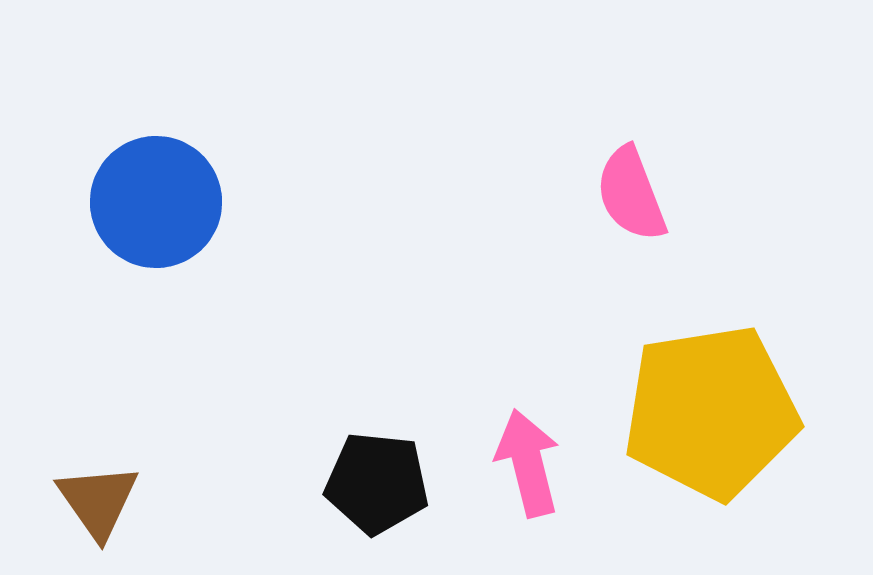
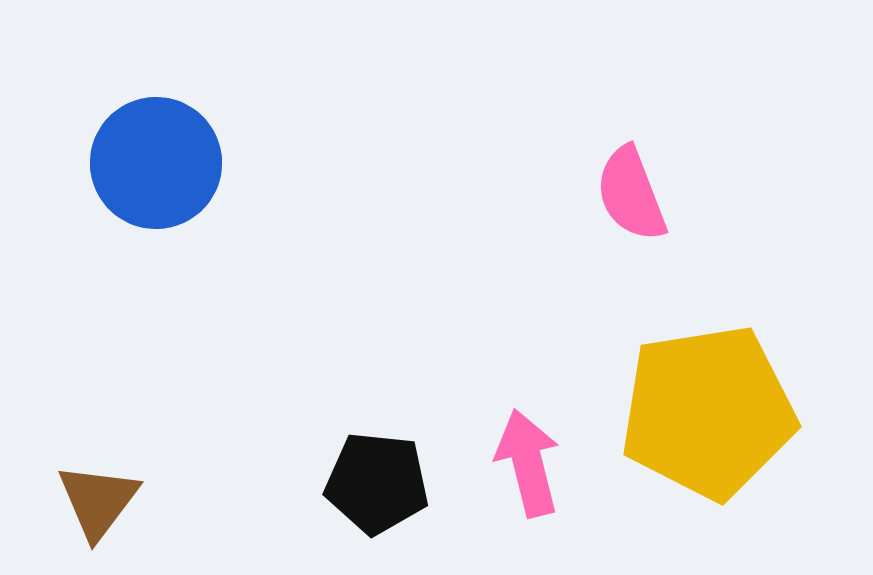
blue circle: moved 39 px up
yellow pentagon: moved 3 px left
brown triangle: rotated 12 degrees clockwise
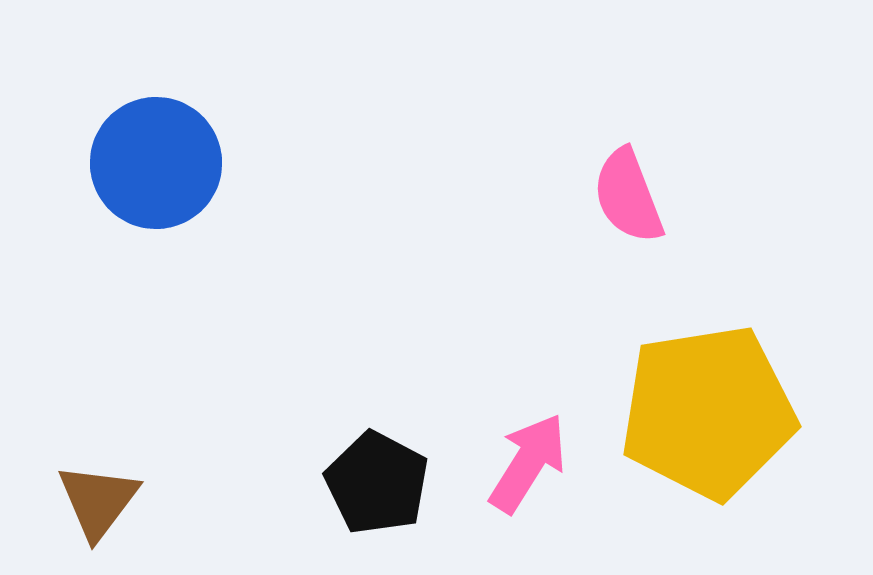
pink semicircle: moved 3 px left, 2 px down
pink arrow: rotated 46 degrees clockwise
black pentagon: rotated 22 degrees clockwise
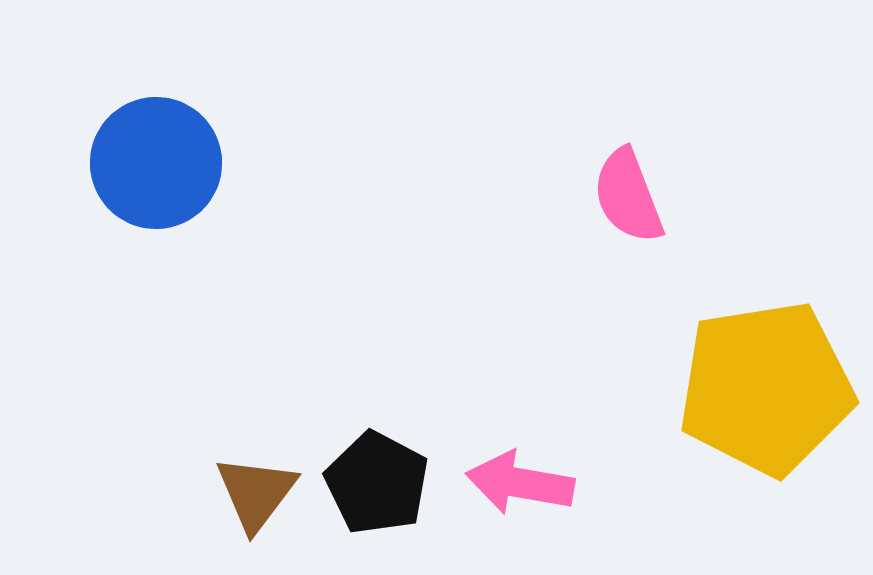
yellow pentagon: moved 58 px right, 24 px up
pink arrow: moved 8 px left, 20 px down; rotated 112 degrees counterclockwise
brown triangle: moved 158 px right, 8 px up
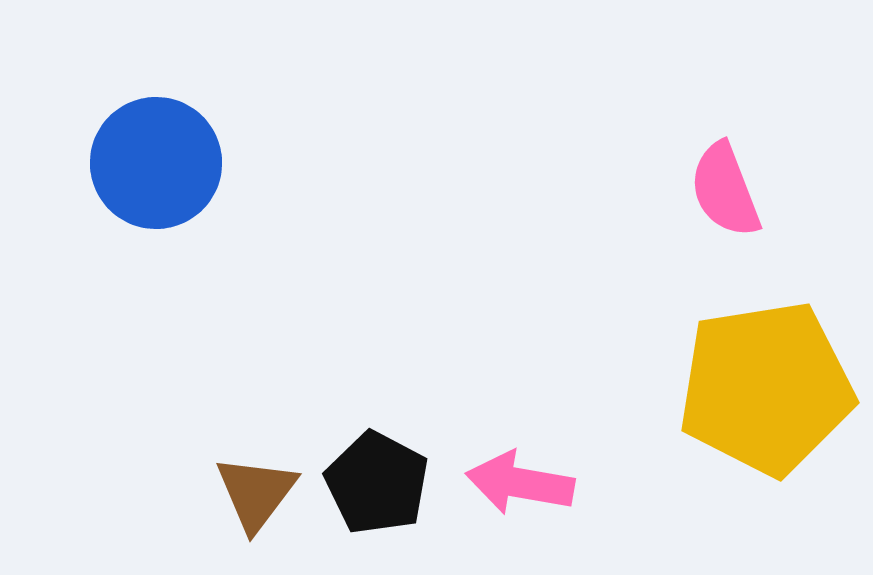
pink semicircle: moved 97 px right, 6 px up
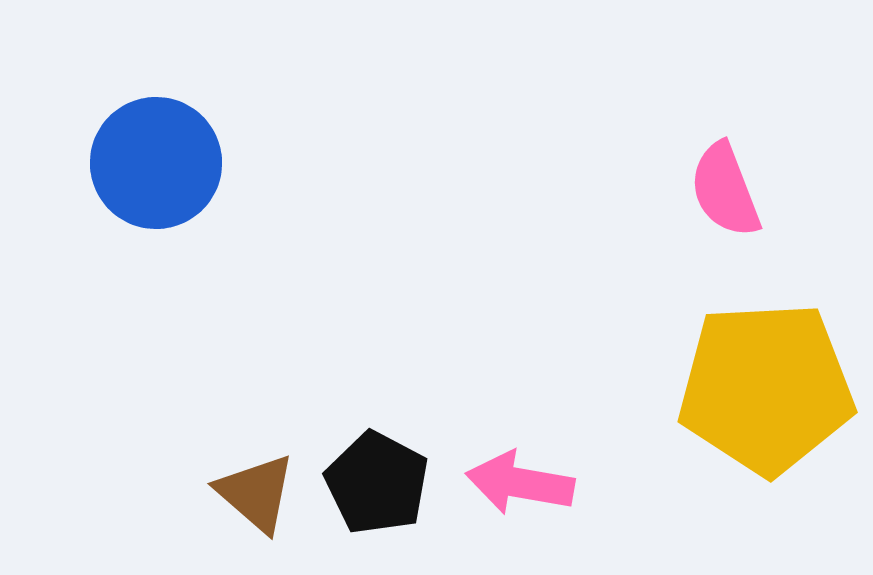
yellow pentagon: rotated 6 degrees clockwise
brown triangle: rotated 26 degrees counterclockwise
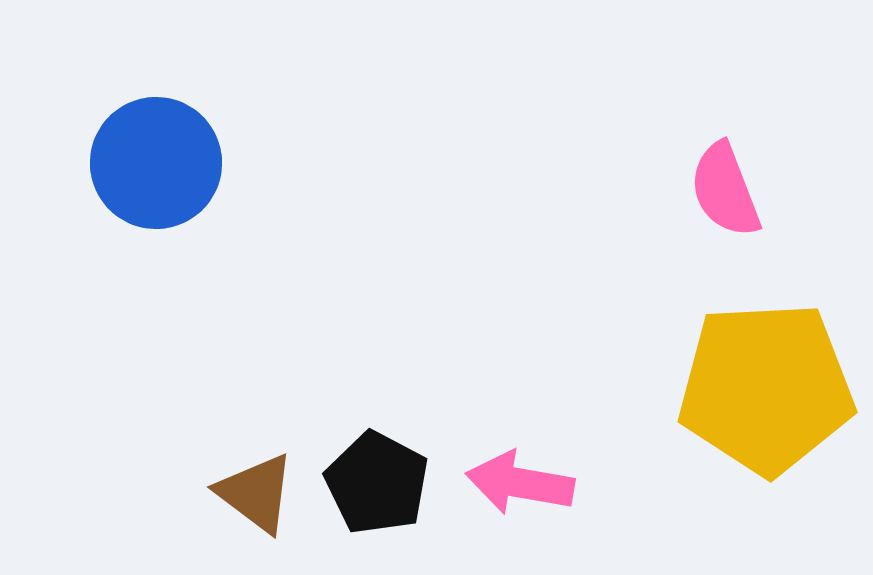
brown triangle: rotated 4 degrees counterclockwise
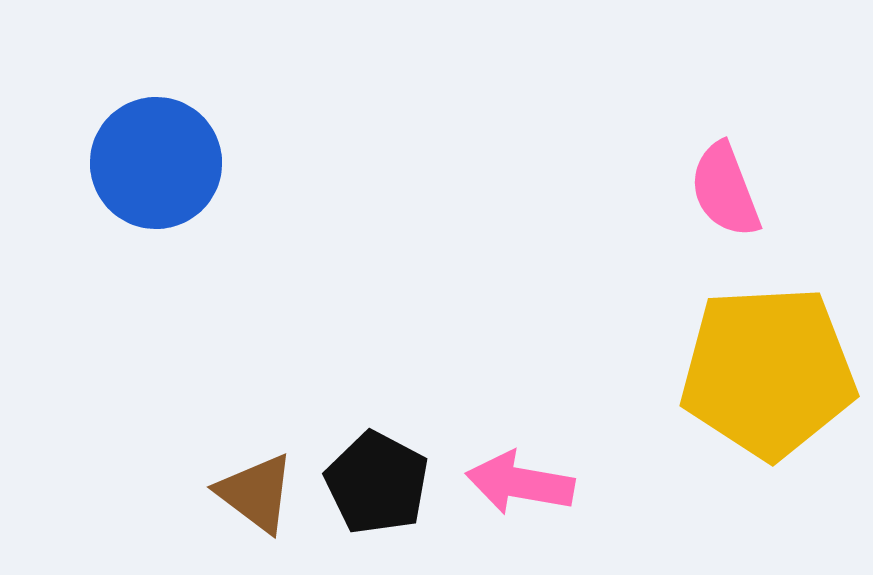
yellow pentagon: moved 2 px right, 16 px up
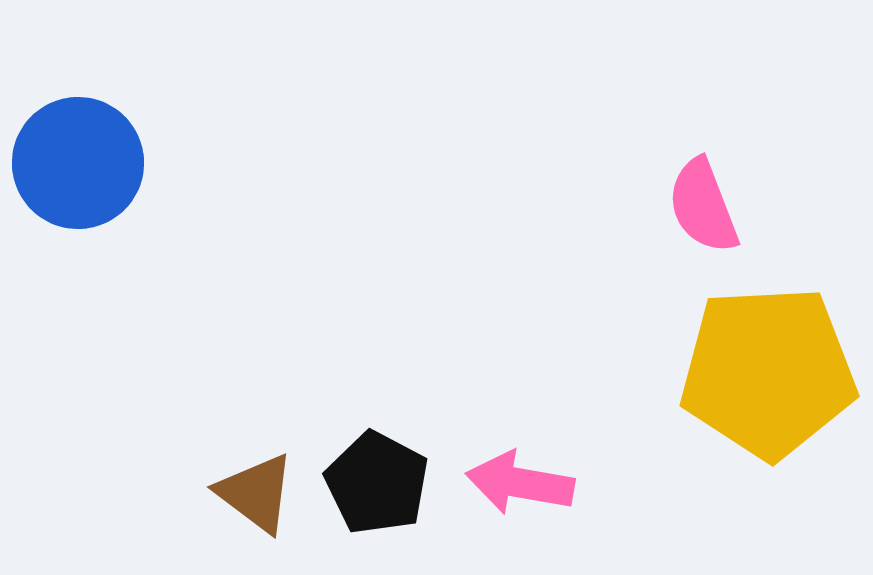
blue circle: moved 78 px left
pink semicircle: moved 22 px left, 16 px down
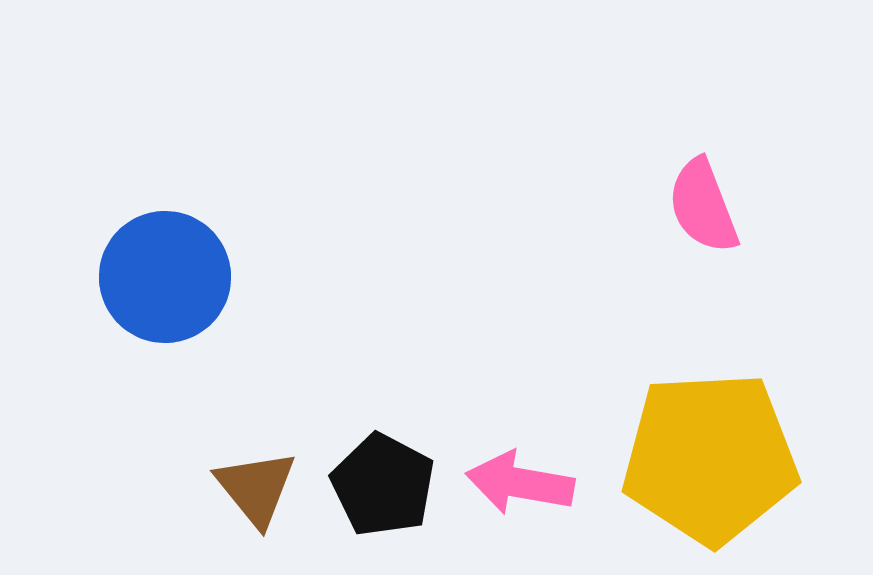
blue circle: moved 87 px right, 114 px down
yellow pentagon: moved 58 px left, 86 px down
black pentagon: moved 6 px right, 2 px down
brown triangle: moved 5 px up; rotated 14 degrees clockwise
